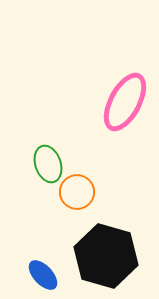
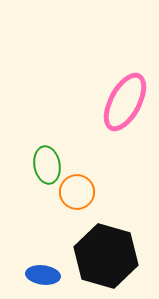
green ellipse: moved 1 px left, 1 px down; rotated 9 degrees clockwise
blue ellipse: rotated 40 degrees counterclockwise
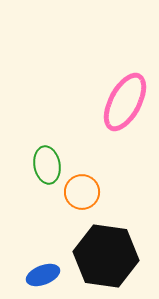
orange circle: moved 5 px right
black hexagon: rotated 8 degrees counterclockwise
blue ellipse: rotated 28 degrees counterclockwise
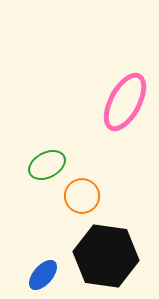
green ellipse: rotated 72 degrees clockwise
orange circle: moved 4 px down
blue ellipse: rotated 28 degrees counterclockwise
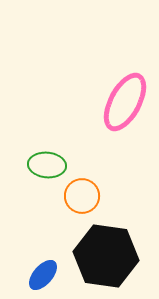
green ellipse: rotated 33 degrees clockwise
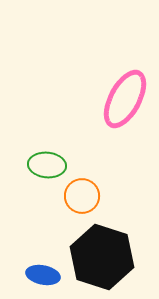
pink ellipse: moved 3 px up
black hexagon: moved 4 px left, 1 px down; rotated 10 degrees clockwise
blue ellipse: rotated 60 degrees clockwise
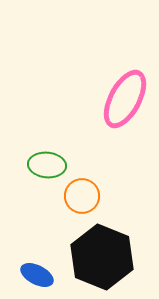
black hexagon: rotated 4 degrees clockwise
blue ellipse: moved 6 px left; rotated 16 degrees clockwise
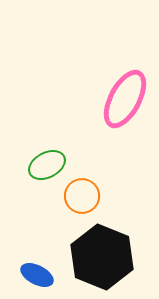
green ellipse: rotated 33 degrees counterclockwise
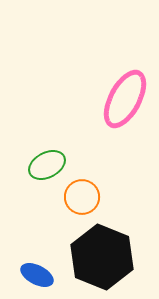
orange circle: moved 1 px down
